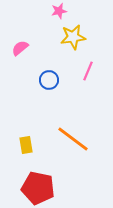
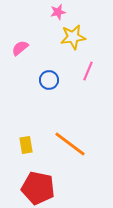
pink star: moved 1 px left, 1 px down
orange line: moved 3 px left, 5 px down
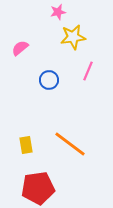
red pentagon: rotated 20 degrees counterclockwise
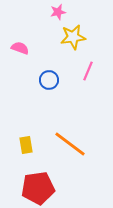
pink semicircle: rotated 60 degrees clockwise
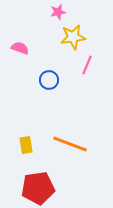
pink line: moved 1 px left, 6 px up
orange line: rotated 16 degrees counterclockwise
